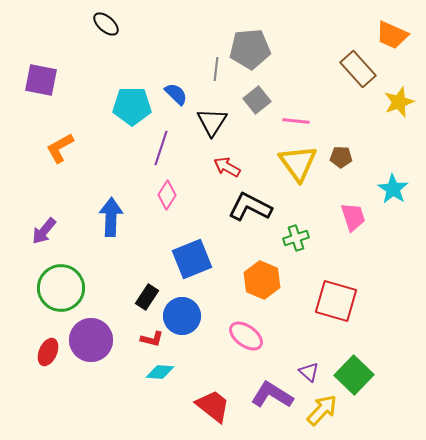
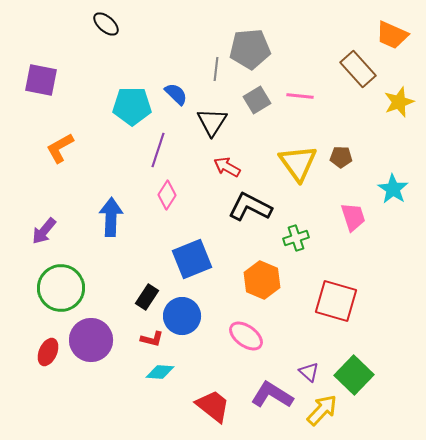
gray square: rotated 8 degrees clockwise
pink line: moved 4 px right, 25 px up
purple line: moved 3 px left, 2 px down
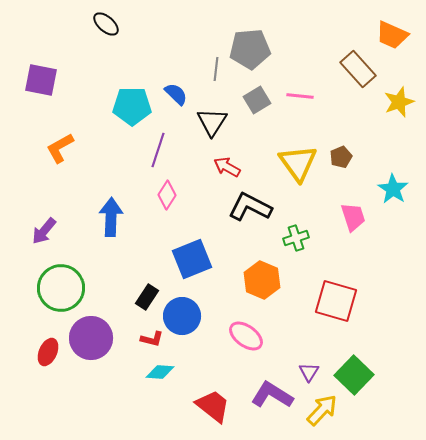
brown pentagon: rotated 25 degrees counterclockwise
purple circle: moved 2 px up
purple triangle: rotated 20 degrees clockwise
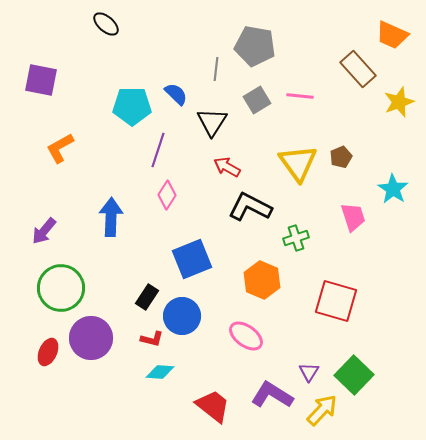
gray pentagon: moved 5 px right, 3 px up; rotated 15 degrees clockwise
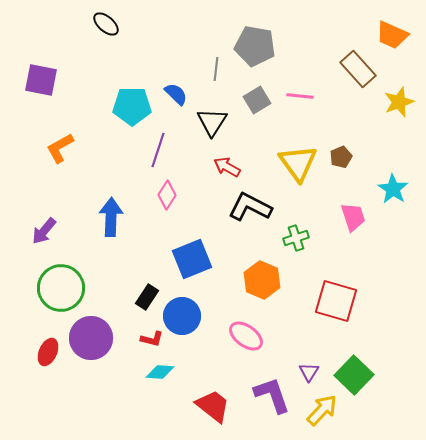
purple L-shape: rotated 39 degrees clockwise
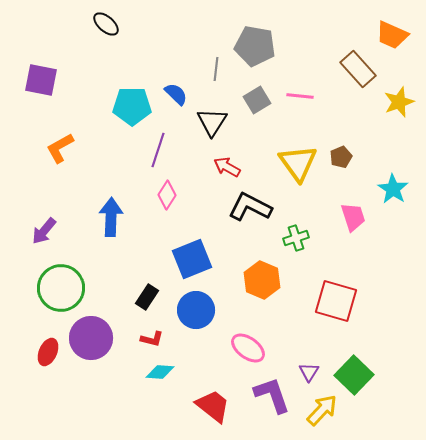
blue circle: moved 14 px right, 6 px up
pink ellipse: moved 2 px right, 12 px down
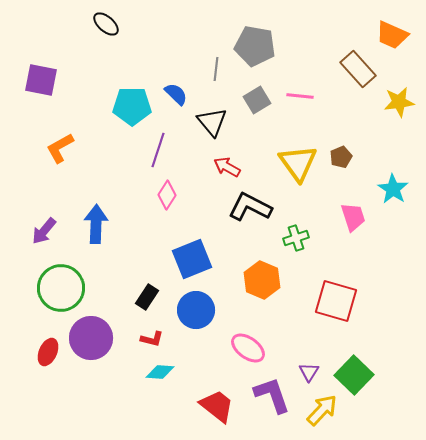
yellow star: rotated 12 degrees clockwise
black triangle: rotated 12 degrees counterclockwise
blue arrow: moved 15 px left, 7 px down
red trapezoid: moved 4 px right
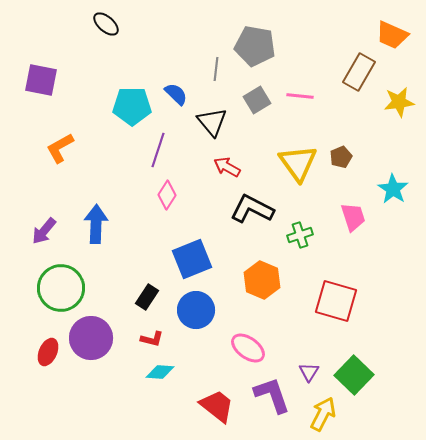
brown rectangle: moved 1 px right, 3 px down; rotated 72 degrees clockwise
black L-shape: moved 2 px right, 2 px down
green cross: moved 4 px right, 3 px up
yellow arrow: moved 1 px right, 4 px down; rotated 16 degrees counterclockwise
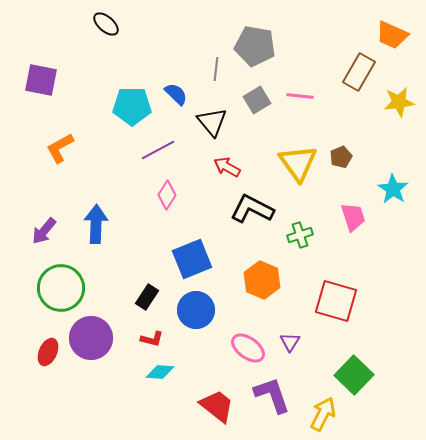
purple line: rotated 44 degrees clockwise
purple triangle: moved 19 px left, 30 px up
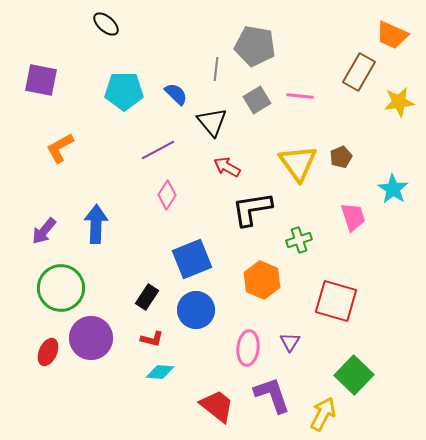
cyan pentagon: moved 8 px left, 15 px up
black L-shape: rotated 36 degrees counterclockwise
green cross: moved 1 px left, 5 px down
pink ellipse: rotated 60 degrees clockwise
